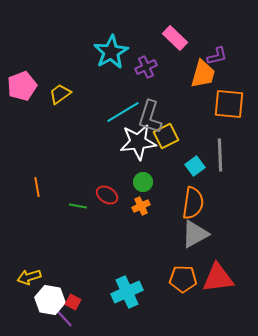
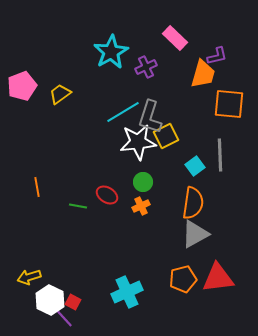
orange pentagon: rotated 16 degrees counterclockwise
white hexagon: rotated 16 degrees clockwise
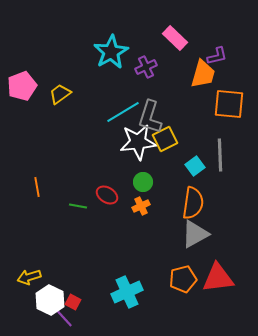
yellow square: moved 1 px left, 3 px down
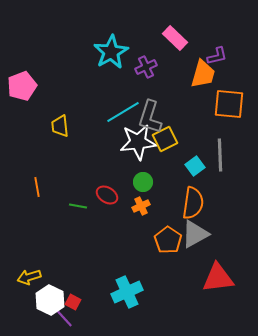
yellow trapezoid: moved 32 px down; rotated 60 degrees counterclockwise
orange pentagon: moved 15 px left, 39 px up; rotated 24 degrees counterclockwise
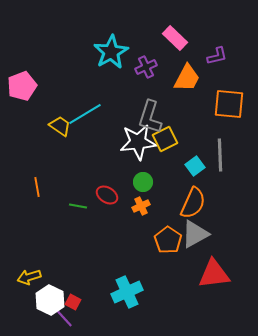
orange trapezoid: moved 16 px left, 4 px down; rotated 12 degrees clockwise
cyan line: moved 38 px left, 2 px down
yellow trapezoid: rotated 130 degrees clockwise
orange semicircle: rotated 16 degrees clockwise
red triangle: moved 4 px left, 4 px up
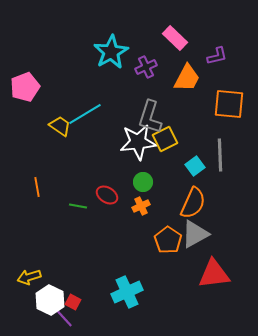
pink pentagon: moved 3 px right, 1 px down
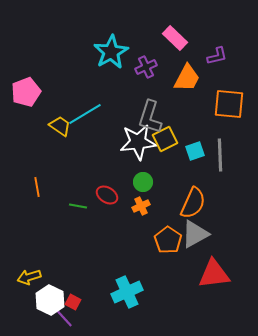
pink pentagon: moved 1 px right, 5 px down
cyan square: moved 15 px up; rotated 18 degrees clockwise
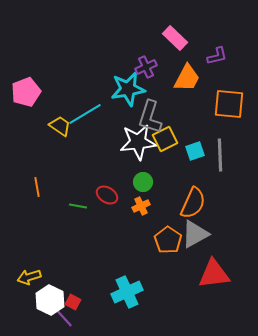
cyan star: moved 17 px right, 37 px down; rotated 20 degrees clockwise
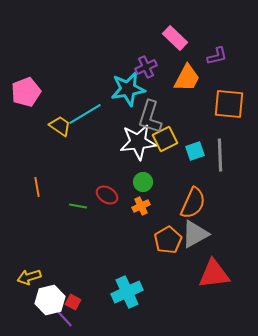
orange pentagon: rotated 8 degrees clockwise
white hexagon: rotated 20 degrees clockwise
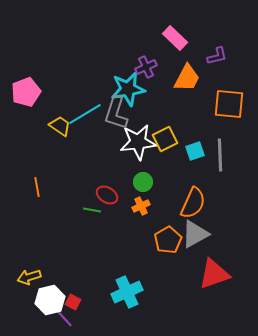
gray L-shape: moved 34 px left, 4 px up
green line: moved 14 px right, 4 px down
red triangle: rotated 12 degrees counterclockwise
